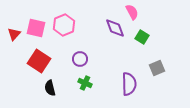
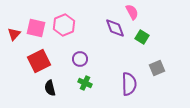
red square: rotated 30 degrees clockwise
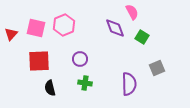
red triangle: moved 3 px left
red square: rotated 25 degrees clockwise
green cross: rotated 16 degrees counterclockwise
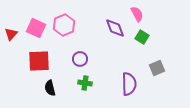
pink semicircle: moved 5 px right, 2 px down
pink square: rotated 12 degrees clockwise
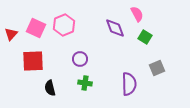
green square: moved 3 px right
red square: moved 6 px left
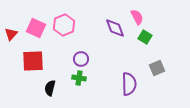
pink semicircle: moved 3 px down
purple circle: moved 1 px right
green cross: moved 6 px left, 5 px up
black semicircle: rotated 28 degrees clockwise
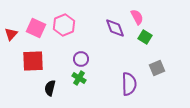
green cross: rotated 24 degrees clockwise
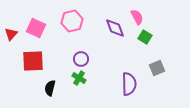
pink hexagon: moved 8 px right, 4 px up; rotated 10 degrees clockwise
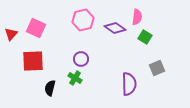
pink semicircle: rotated 35 degrees clockwise
pink hexagon: moved 11 px right, 1 px up
purple diamond: rotated 35 degrees counterclockwise
green cross: moved 4 px left
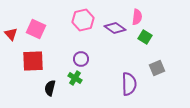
pink square: moved 1 px down
red triangle: rotated 24 degrees counterclockwise
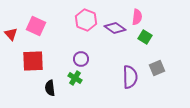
pink hexagon: moved 3 px right; rotated 25 degrees counterclockwise
pink square: moved 3 px up
purple semicircle: moved 1 px right, 7 px up
black semicircle: rotated 21 degrees counterclockwise
